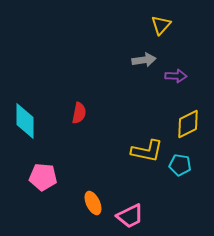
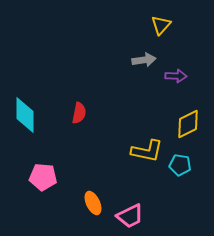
cyan diamond: moved 6 px up
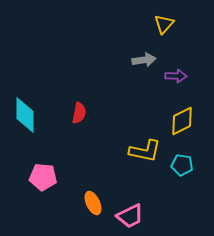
yellow triangle: moved 3 px right, 1 px up
yellow diamond: moved 6 px left, 3 px up
yellow L-shape: moved 2 px left
cyan pentagon: moved 2 px right
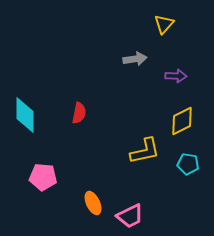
gray arrow: moved 9 px left, 1 px up
yellow L-shape: rotated 24 degrees counterclockwise
cyan pentagon: moved 6 px right, 1 px up
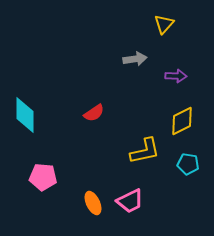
red semicircle: moved 15 px right; rotated 45 degrees clockwise
pink trapezoid: moved 15 px up
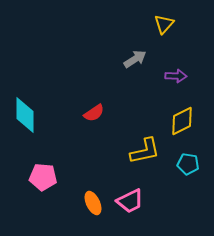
gray arrow: rotated 25 degrees counterclockwise
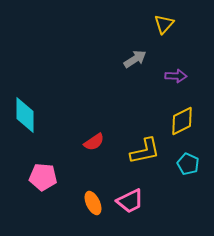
red semicircle: moved 29 px down
cyan pentagon: rotated 15 degrees clockwise
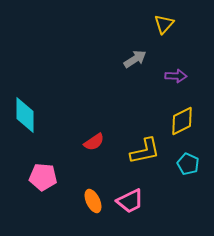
orange ellipse: moved 2 px up
